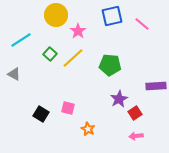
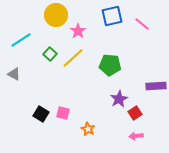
pink square: moved 5 px left, 5 px down
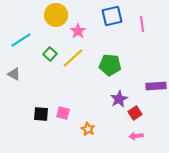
pink line: rotated 42 degrees clockwise
black square: rotated 28 degrees counterclockwise
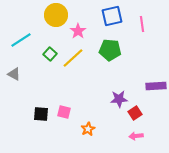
green pentagon: moved 15 px up
purple star: rotated 24 degrees clockwise
pink square: moved 1 px right, 1 px up
orange star: rotated 16 degrees clockwise
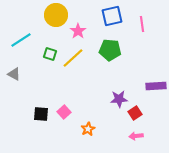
green square: rotated 24 degrees counterclockwise
pink square: rotated 32 degrees clockwise
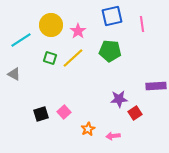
yellow circle: moved 5 px left, 10 px down
green pentagon: moved 1 px down
green square: moved 4 px down
black square: rotated 21 degrees counterclockwise
pink arrow: moved 23 px left
